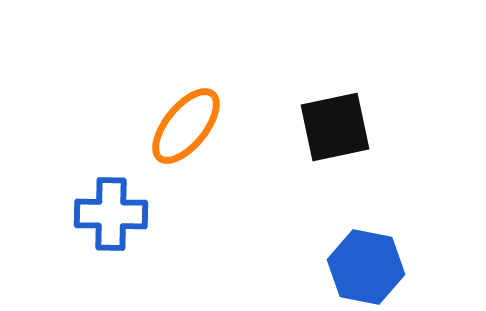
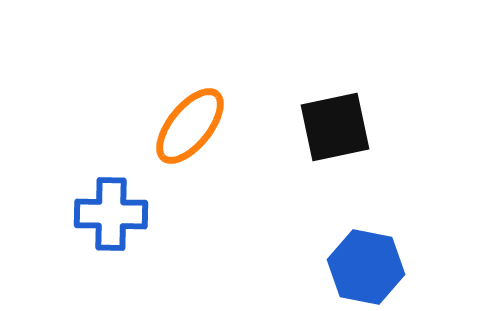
orange ellipse: moved 4 px right
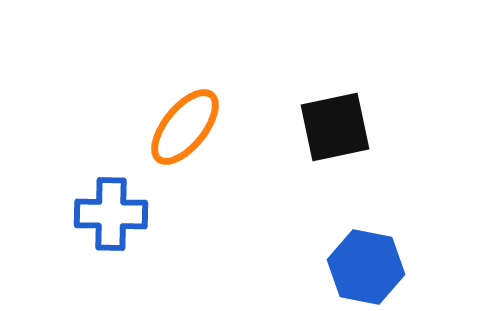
orange ellipse: moved 5 px left, 1 px down
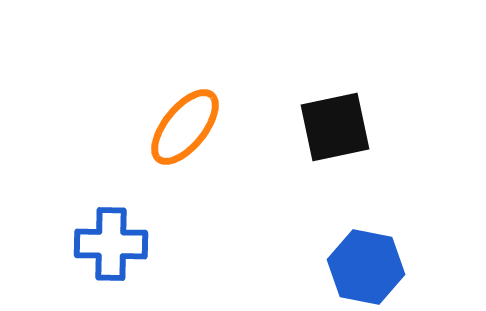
blue cross: moved 30 px down
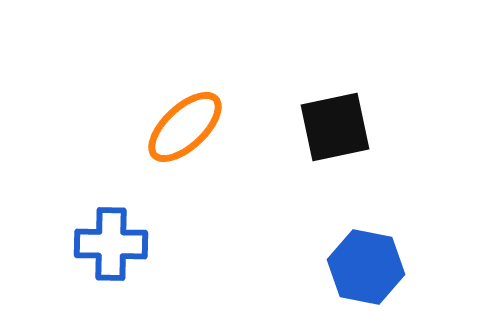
orange ellipse: rotated 8 degrees clockwise
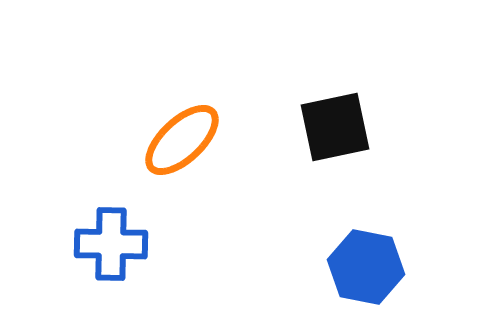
orange ellipse: moved 3 px left, 13 px down
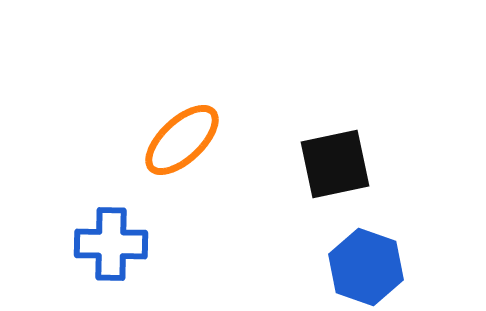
black square: moved 37 px down
blue hexagon: rotated 8 degrees clockwise
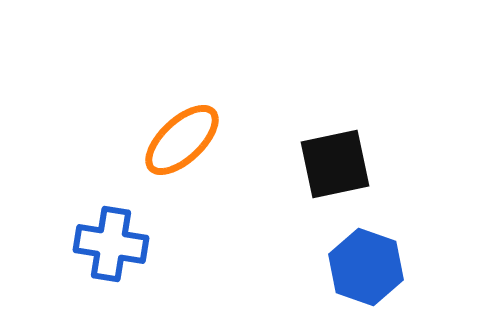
blue cross: rotated 8 degrees clockwise
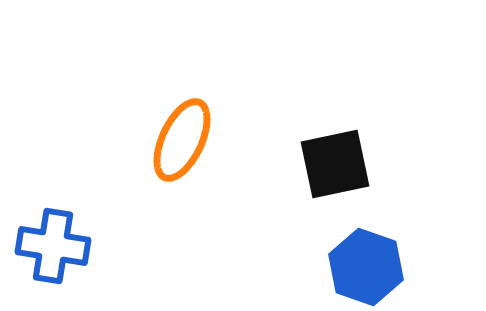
orange ellipse: rotated 22 degrees counterclockwise
blue cross: moved 58 px left, 2 px down
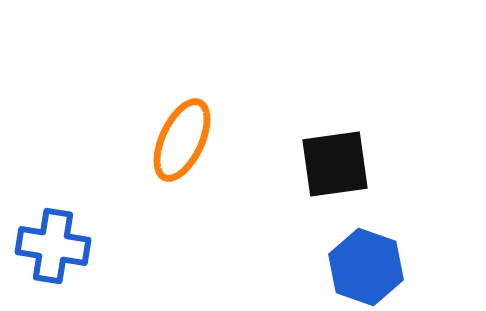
black square: rotated 4 degrees clockwise
